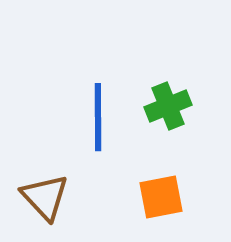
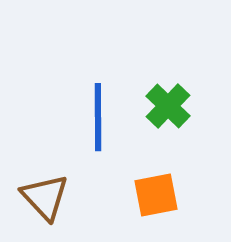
green cross: rotated 24 degrees counterclockwise
orange square: moved 5 px left, 2 px up
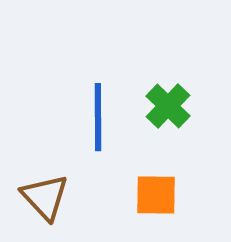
orange square: rotated 12 degrees clockwise
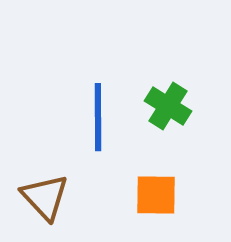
green cross: rotated 12 degrees counterclockwise
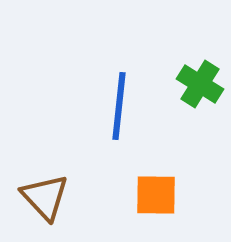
green cross: moved 32 px right, 22 px up
blue line: moved 21 px right, 11 px up; rotated 6 degrees clockwise
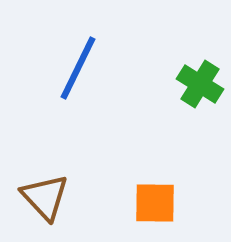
blue line: moved 41 px left, 38 px up; rotated 20 degrees clockwise
orange square: moved 1 px left, 8 px down
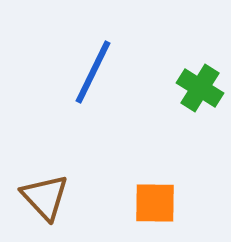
blue line: moved 15 px right, 4 px down
green cross: moved 4 px down
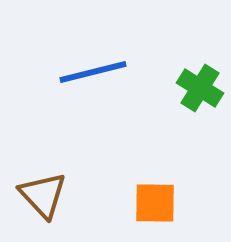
blue line: rotated 50 degrees clockwise
brown triangle: moved 2 px left, 2 px up
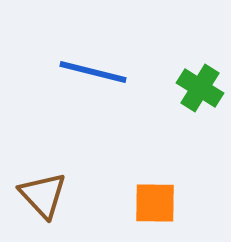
blue line: rotated 28 degrees clockwise
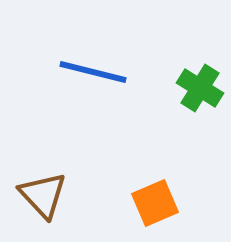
orange square: rotated 24 degrees counterclockwise
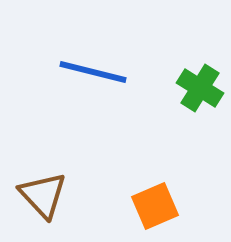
orange square: moved 3 px down
